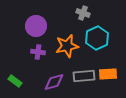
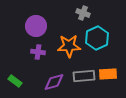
orange star: moved 2 px right; rotated 10 degrees clockwise
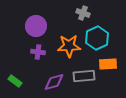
orange rectangle: moved 10 px up
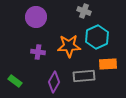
gray cross: moved 1 px right, 2 px up
purple circle: moved 9 px up
cyan hexagon: moved 1 px up
purple diamond: rotated 45 degrees counterclockwise
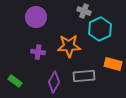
cyan hexagon: moved 3 px right, 8 px up
orange rectangle: moved 5 px right; rotated 18 degrees clockwise
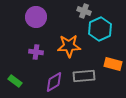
purple cross: moved 2 px left
purple diamond: rotated 30 degrees clockwise
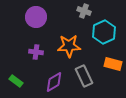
cyan hexagon: moved 4 px right, 3 px down
gray rectangle: rotated 70 degrees clockwise
green rectangle: moved 1 px right
